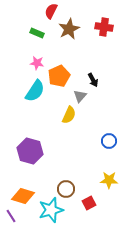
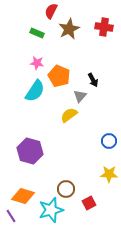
orange pentagon: rotated 25 degrees counterclockwise
yellow semicircle: rotated 150 degrees counterclockwise
yellow star: moved 6 px up
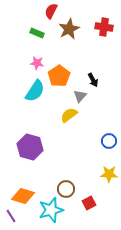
orange pentagon: rotated 15 degrees clockwise
purple hexagon: moved 4 px up
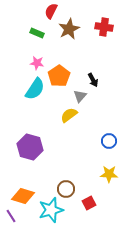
cyan semicircle: moved 2 px up
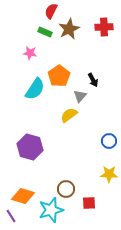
red cross: rotated 12 degrees counterclockwise
green rectangle: moved 8 px right, 1 px up
pink star: moved 7 px left, 10 px up
red square: rotated 24 degrees clockwise
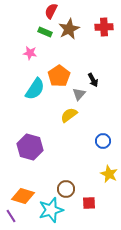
gray triangle: moved 1 px left, 2 px up
blue circle: moved 6 px left
yellow star: rotated 24 degrees clockwise
